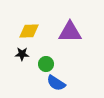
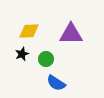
purple triangle: moved 1 px right, 2 px down
black star: rotated 24 degrees counterclockwise
green circle: moved 5 px up
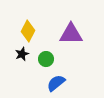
yellow diamond: moved 1 px left; rotated 60 degrees counterclockwise
blue semicircle: rotated 108 degrees clockwise
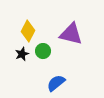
purple triangle: rotated 15 degrees clockwise
green circle: moved 3 px left, 8 px up
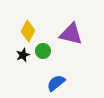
black star: moved 1 px right, 1 px down
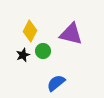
yellow diamond: moved 2 px right
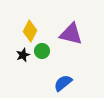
green circle: moved 1 px left
blue semicircle: moved 7 px right
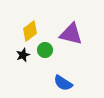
yellow diamond: rotated 25 degrees clockwise
green circle: moved 3 px right, 1 px up
blue semicircle: rotated 108 degrees counterclockwise
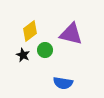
black star: rotated 24 degrees counterclockwise
blue semicircle: rotated 24 degrees counterclockwise
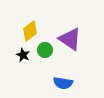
purple triangle: moved 1 px left, 5 px down; rotated 20 degrees clockwise
